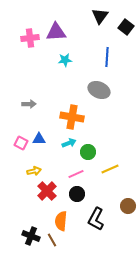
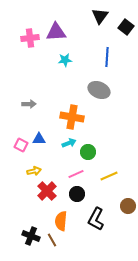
pink square: moved 2 px down
yellow line: moved 1 px left, 7 px down
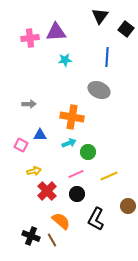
black square: moved 2 px down
blue triangle: moved 1 px right, 4 px up
orange semicircle: rotated 126 degrees clockwise
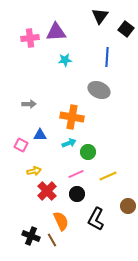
yellow line: moved 1 px left
orange semicircle: rotated 24 degrees clockwise
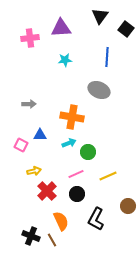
purple triangle: moved 5 px right, 4 px up
